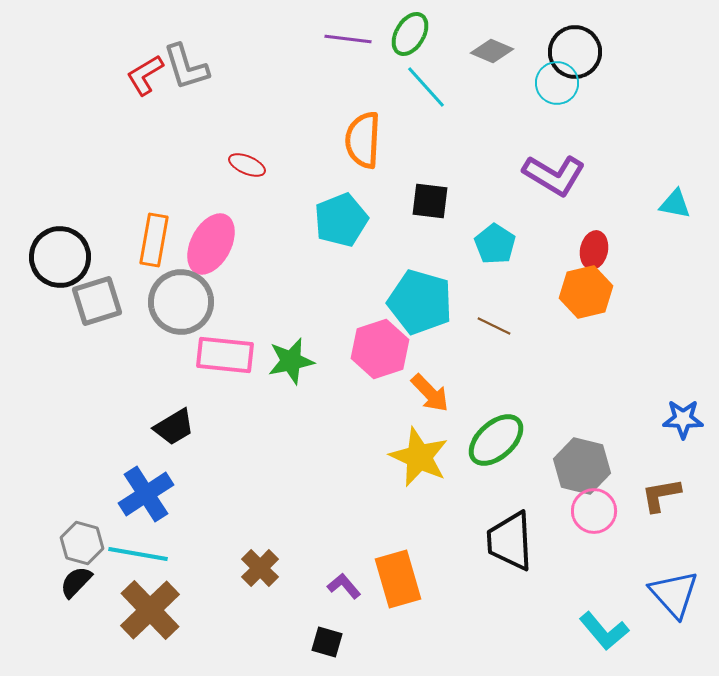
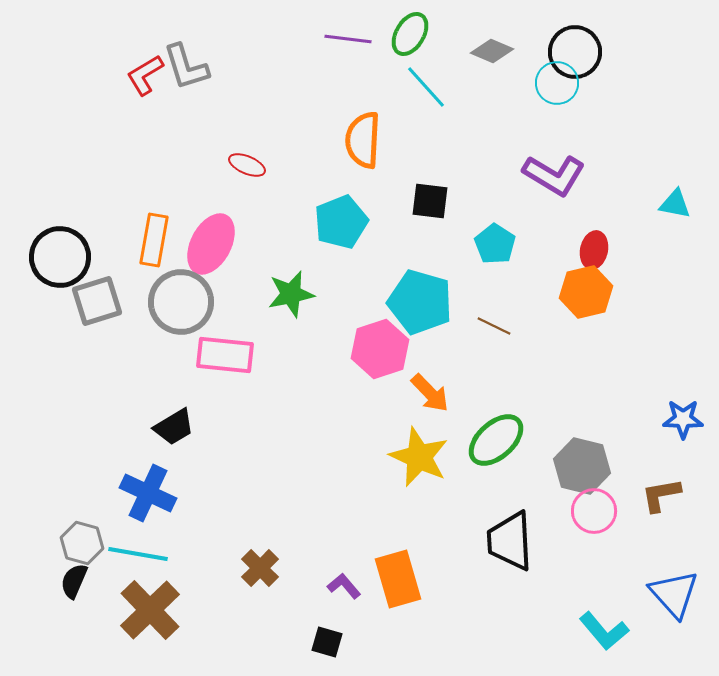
cyan pentagon at (341, 220): moved 2 px down
green star at (291, 361): moved 67 px up
blue cross at (146, 494): moved 2 px right, 1 px up; rotated 32 degrees counterclockwise
black semicircle at (76, 582): moved 2 px left, 1 px up; rotated 21 degrees counterclockwise
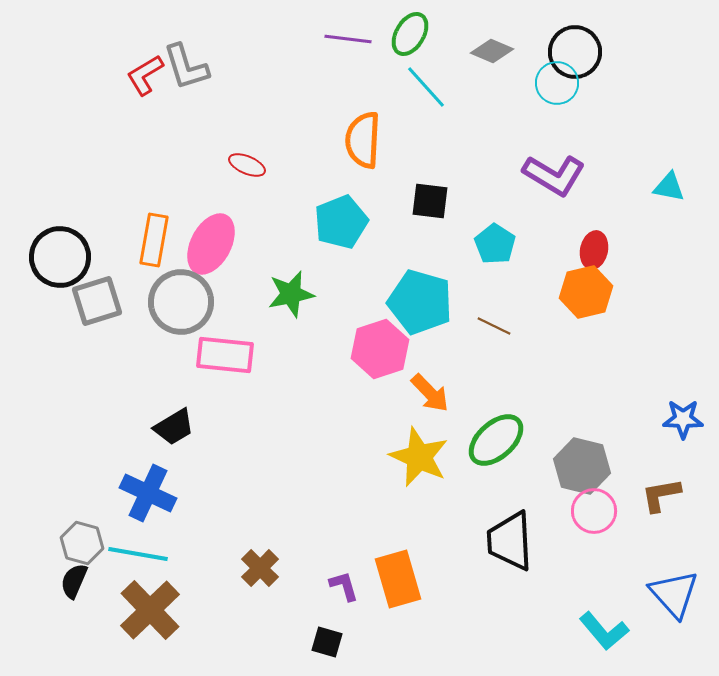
cyan triangle at (675, 204): moved 6 px left, 17 px up
purple L-shape at (344, 586): rotated 24 degrees clockwise
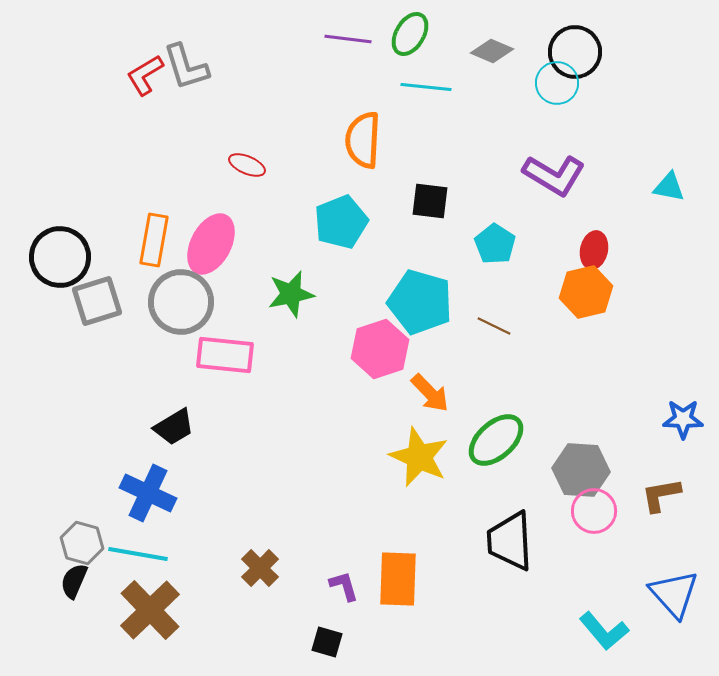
cyan line at (426, 87): rotated 42 degrees counterclockwise
gray hexagon at (582, 466): moved 1 px left, 4 px down; rotated 10 degrees counterclockwise
orange rectangle at (398, 579): rotated 18 degrees clockwise
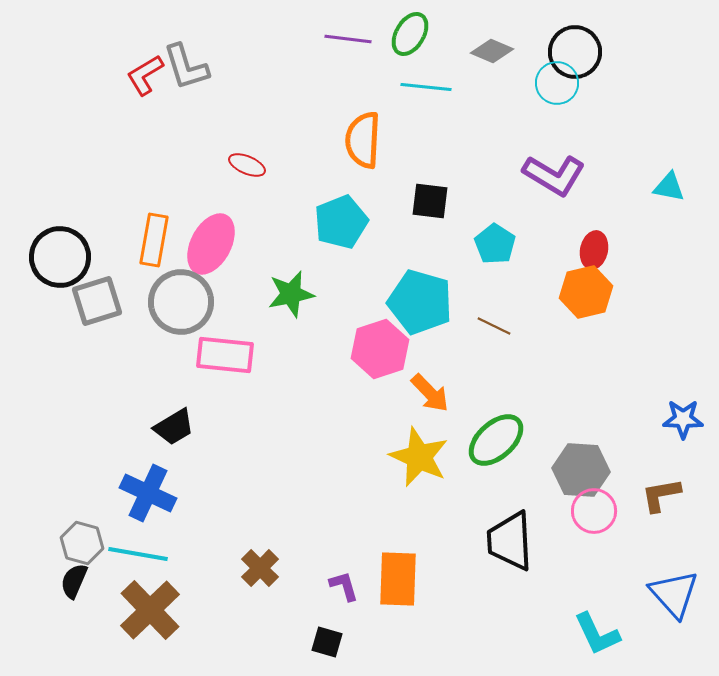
cyan L-shape at (604, 631): moved 7 px left, 3 px down; rotated 15 degrees clockwise
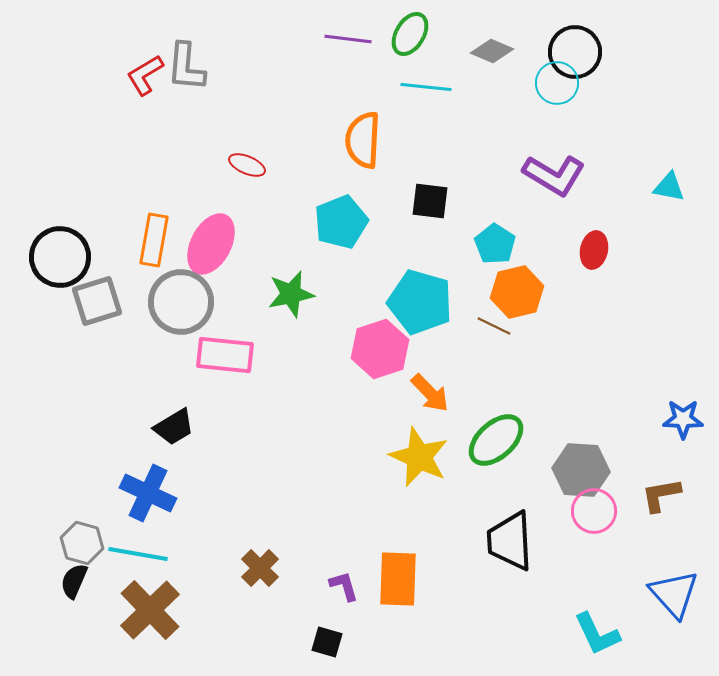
gray L-shape at (186, 67): rotated 22 degrees clockwise
orange hexagon at (586, 292): moved 69 px left
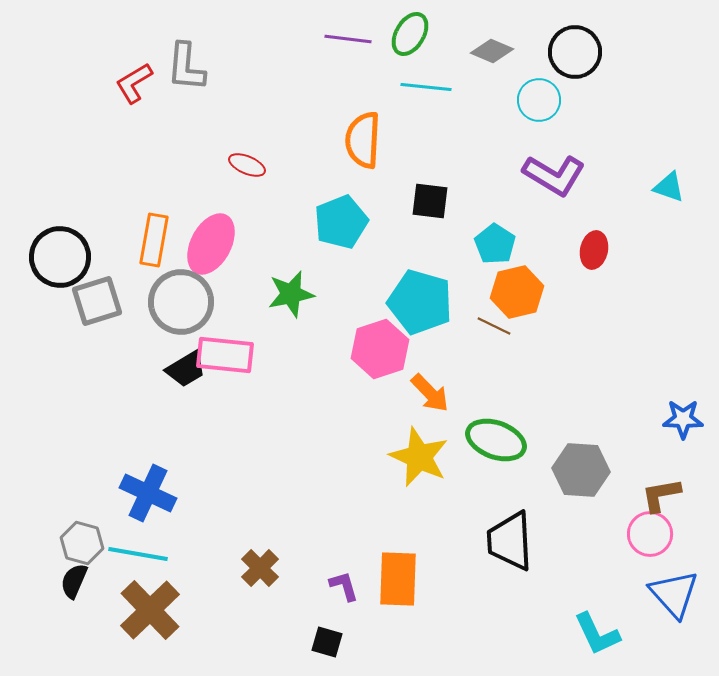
red L-shape at (145, 75): moved 11 px left, 8 px down
cyan circle at (557, 83): moved 18 px left, 17 px down
cyan triangle at (669, 187): rotated 8 degrees clockwise
black trapezoid at (174, 427): moved 12 px right, 58 px up
green ellipse at (496, 440): rotated 62 degrees clockwise
pink circle at (594, 511): moved 56 px right, 23 px down
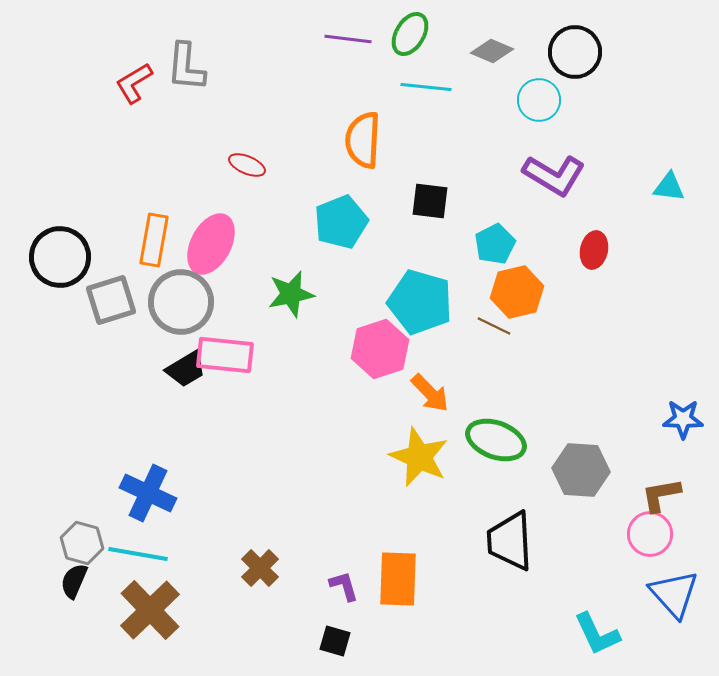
cyan triangle at (669, 187): rotated 12 degrees counterclockwise
cyan pentagon at (495, 244): rotated 12 degrees clockwise
gray square at (97, 301): moved 14 px right, 1 px up
black square at (327, 642): moved 8 px right, 1 px up
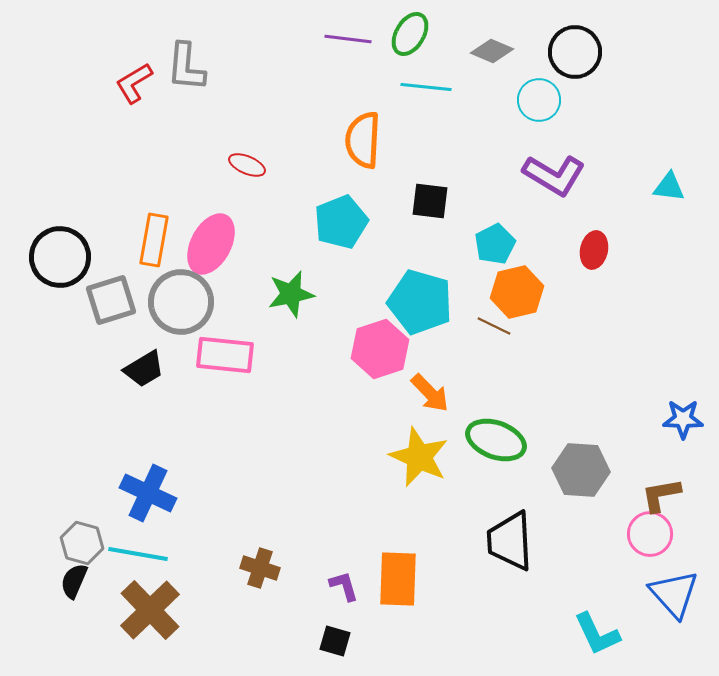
black trapezoid at (186, 369): moved 42 px left
brown cross at (260, 568): rotated 27 degrees counterclockwise
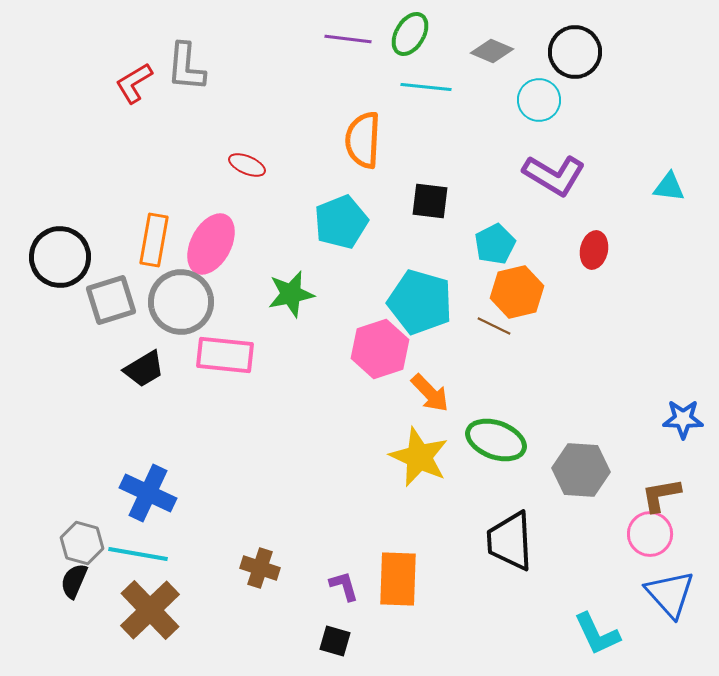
blue triangle at (674, 594): moved 4 px left
